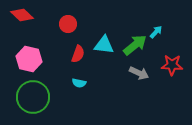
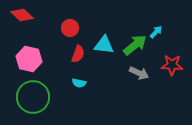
red circle: moved 2 px right, 4 px down
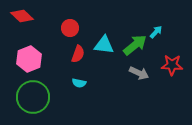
red diamond: moved 1 px down
pink hexagon: rotated 25 degrees clockwise
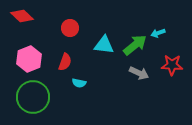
cyan arrow: moved 2 px right, 1 px down; rotated 152 degrees counterclockwise
red semicircle: moved 13 px left, 8 px down
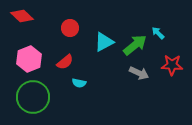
cyan arrow: rotated 64 degrees clockwise
cyan triangle: moved 3 px up; rotated 35 degrees counterclockwise
red semicircle: rotated 30 degrees clockwise
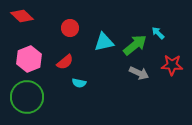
cyan triangle: rotated 15 degrees clockwise
green circle: moved 6 px left
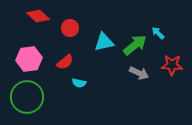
red diamond: moved 16 px right
pink hexagon: rotated 15 degrees clockwise
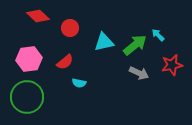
cyan arrow: moved 2 px down
red star: rotated 15 degrees counterclockwise
